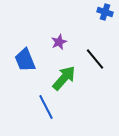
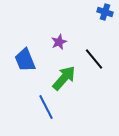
black line: moved 1 px left
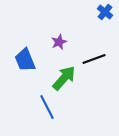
blue cross: rotated 21 degrees clockwise
black line: rotated 70 degrees counterclockwise
blue line: moved 1 px right
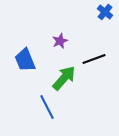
purple star: moved 1 px right, 1 px up
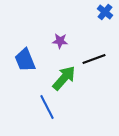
purple star: rotated 28 degrees clockwise
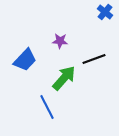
blue trapezoid: rotated 115 degrees counterclockwise
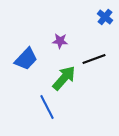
blue cross: moved 5 px down
blue trapezoid: moved 1 px right, 1 px up
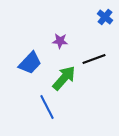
blue trapezoid: moved 4 px right, 4 px down
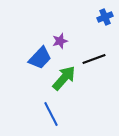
blue cross: rotated 28 degrees clockwise
purple star: rotated 21 degrees counterclockwise
blue trapezoid: moved 10 px right, 5 px up
blue line: moved 4 px right, 7 px down
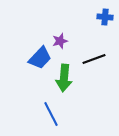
blue cross: rotated 28 degrees clockwise
green arrow: rotated 144 degrees clockwise
